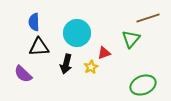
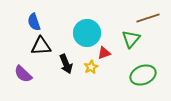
blue semicircle: rotated 18 degrees counterclockwise
cyan circle: moved 10 px right
black triangle: moved 2 px right, 1 px up
black arrow: rotated 36 degrees counterclockwise
green ellipse: moved 10 px up
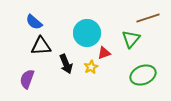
blue semicircle: rotated 30 degrees counterclockwise
purple semicircle: moved 4 px right, 5 px down; rotated 66 degrees clockwise
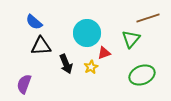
green ellipse: moved 1 px left
purple semicircle: moved 3 px left, 5 px down
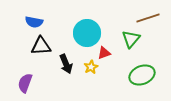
blue semicircle: rotated 30 degrees counterclockwise
purple semicircle: moved 1 px right, 1 px up
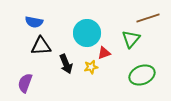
yellow star: rotated 16 degrees clockwise
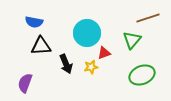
green triangle: moved 1 px right, 1 px down
